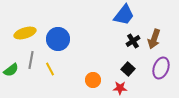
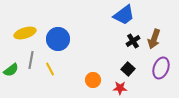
blue trapezoid: rotated 15 degrees clockwise
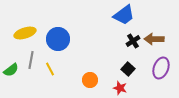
brown arrow: rotated 72 degrees clockwise
orange circle: moved 3 px left
red star: rotated 16 degrees clockwise
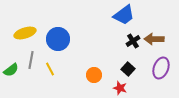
orange circle: moved 4 px right, 5 px up
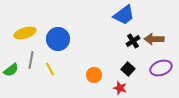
purple ellipse: rotated 50 degrees clockwise
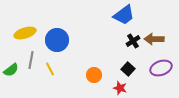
blue circle: moved 1 px left, 1 px down
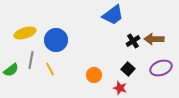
blue trapezoid: moved 11 px left
blue circle: moved 1 px left
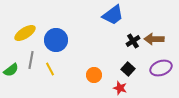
yellow ellipse: rotated 15 degrees counterclockwise
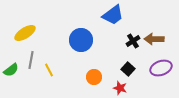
blue circle: moved 25 px right
yellow line: moved 1 px left, 1 px down
orange circle: moved 2 px down
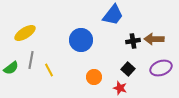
blue trapezoid: rotated 15 degrees counterclockwise
black cross: rotated 24 degrees clockwise
green semicircle: moved 2 px up
